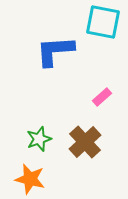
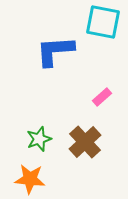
orange star: rotated 8 degrees counterclockwise
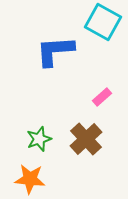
cyan square: rotated 18 degrees clockwise
brown cross: moved 1 px right, 3 px up
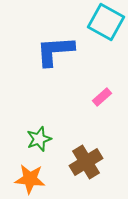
cyan square: moved 3 px right
brown cross: moved 23 px down; rotated 12 degrees clockwise
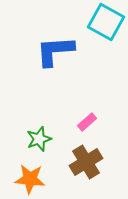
pink rectangle: moved 15 px left, 25 px down
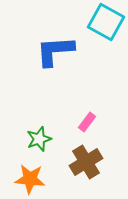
pink rectangle: rotated 12 degrees counterclockwise
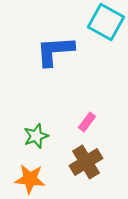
green star: moved 3 px left, 3 px up
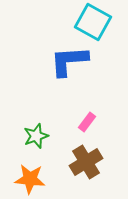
cyan square: moved 13 px left
blue L-shape: moved 14 px right, 10 px down
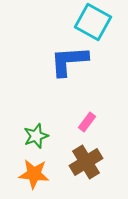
orange star: moved 4 px right, 5 px up
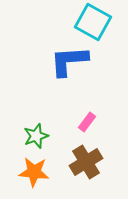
orange star: moved 2 px up
